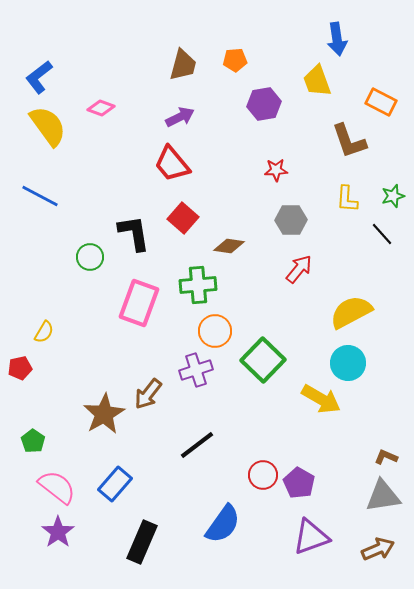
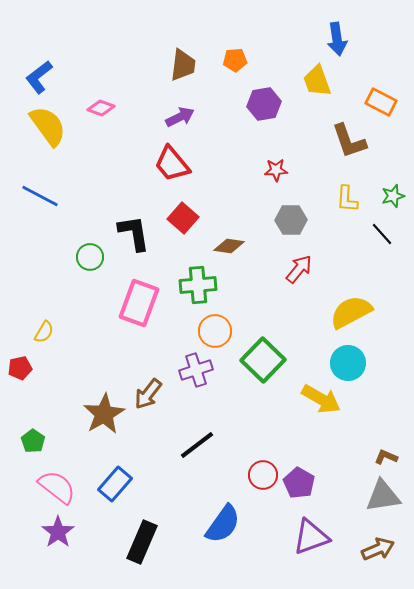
brown trapezoid at (183, 65): rotated 8 degrees counterclockwise
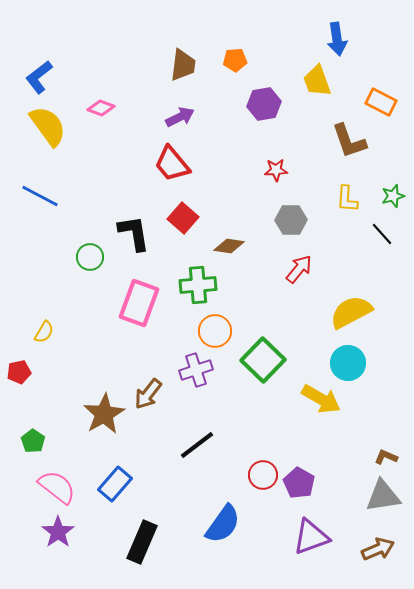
red pentagon at (20, 368): moved 1 px left, 4 px down
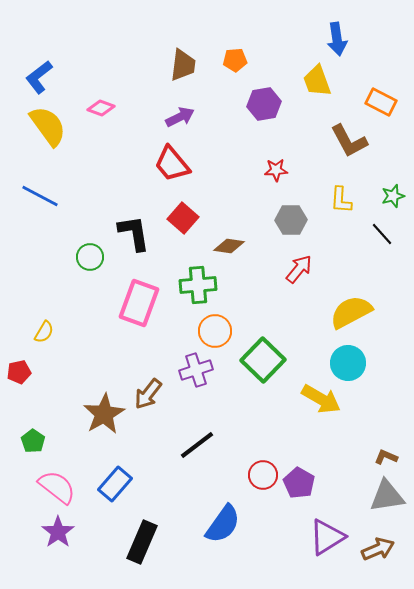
brown L-shape at (349, 141): rotated 9 degrees counterclockwise
yellow L-shape at (347, 199): moved 6 px left, 1 px down
gray triangle at (383, 496): moved 4 px right
purple triangle at (311, 537): moved 16 px right; rotated 12 degrees counterclockwise
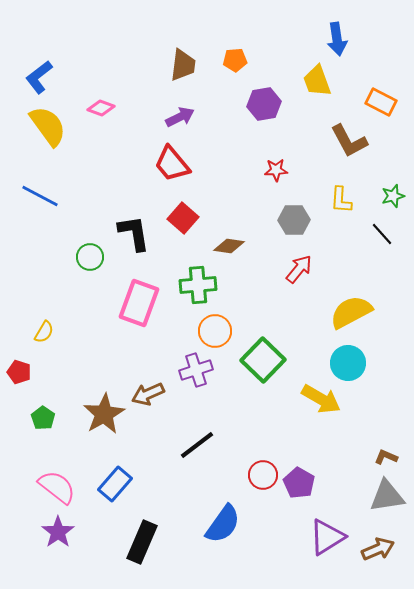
gray hexagon at (291, 220): moved 3 px right
red pentagon at (19, 372): rotated 30 degrees clockwise
brown arrow at (148, 394): rotated 28 degrees clockwise
green pentagon at (33, 441): moved 10 px right, 23 px up
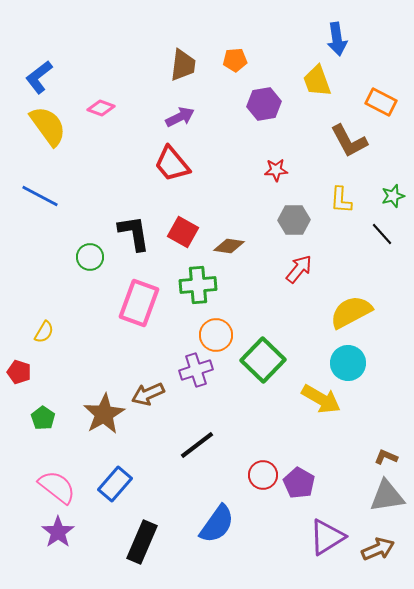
red square at (183, 218): moved 14 px down; rotated 12 degrees counterclockwise
orange circle at (215, 331): moved 1 px right, 4 px down
blue semicircle at (223, 524): moved 6 px left
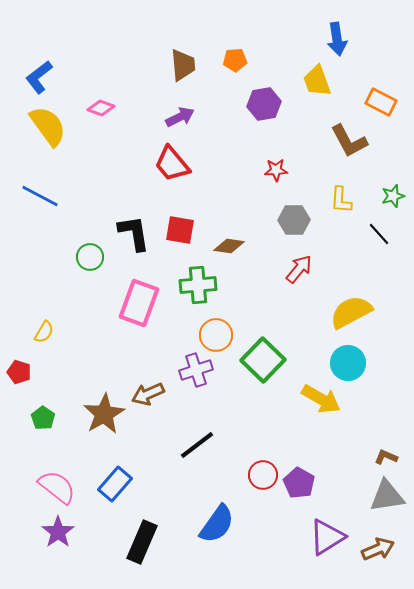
brown trapezoid at (183, 65): rotated 12 degrees counterclockwise
red square at (183, 232): moved 3 px left, 2 px up; rotated 20 degrees counterclockwise
black line at (382, 234): moved 3 px left
